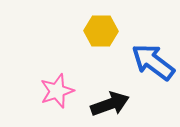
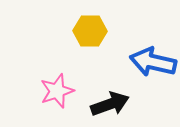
yellow hexagon: moved 11 px left
blue arrow: rotated 24 degrees counterclockwise
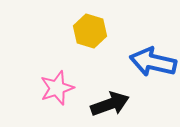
yellow hexagon: rotated 16 degrees clockwise
pink star: moved 3 px up
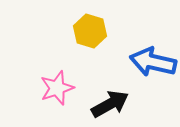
black arrow: rotated 9 degrees counterclockwise
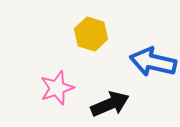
yellow hexagon: moved 1 px right, 3 px down
black arrow: rotated 6 degrees clockwise
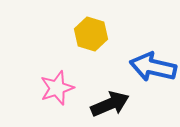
blue arrow: moved 5 px down
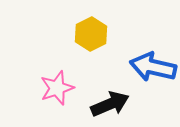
yellow hexagon: rotated 16 degrees clockwise
